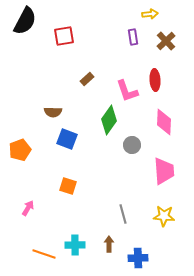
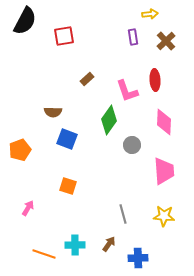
brown arrow: rotated 35 degrees clockwise
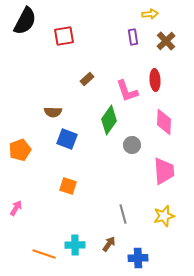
pink arrow: moved 12 px left
yellow star: rotated 20 degrees counterclockwise
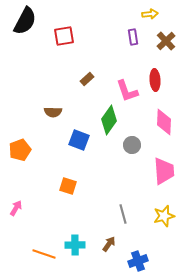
blue square: moved 12 px right, 1 px down
blue cross: moved 3 px down; rotated 18 degrees counterclockwise
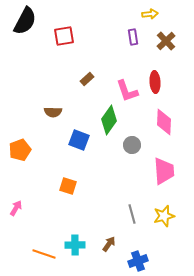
red ellipse: moved 2 px down
gray line: moved 9 px right
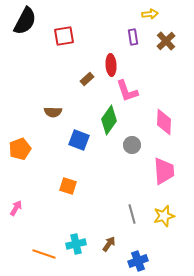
red ellipse: moved 44 px left, 17 px up
orange pentagon: moved 1 px up
cyan cross: moved 1 px right, 1 px up; rotated 12 degrees counterclockwise
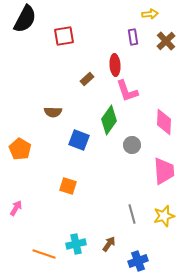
black semicircle: moved 2 px up
red ellipse: moved 4 px right
orange pentagon: rotated 20 degrees counterclockwise
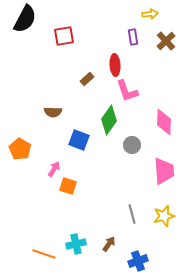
pink arrow: moved 38 px right, 39 px up
